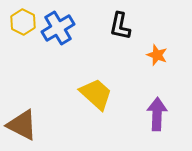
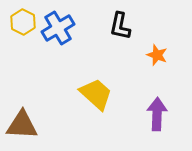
brown triangle: rotated 24 degrees counterclockwise
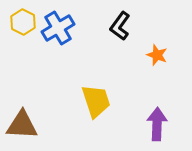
black L-shape: rotated 24 degrees clockwise
yellow trapezoid: moved 7 px down; rotated 30 degrees clockwise
purple arrow: moved 10 px down
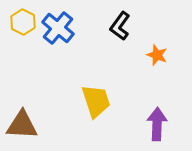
blue cross: rotated 20 degrees counterclockwise
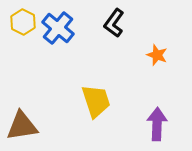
black L-shape: moved 6 px left, 3 px up
brown triangle: moved 1 px down; rotated 12 degrees counterclockwise
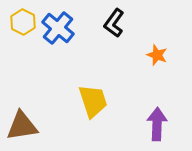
yellow trapezoid: moved 3 px left
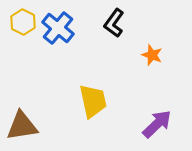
orange star: moved 5 px left
yellow trapezoid: rotated 6 degrees clockwise
purple arrow: rotated 44 degrees clockwise
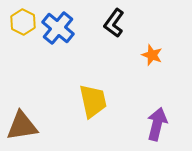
purple arrow: rotated 32 degrees counterclockwise
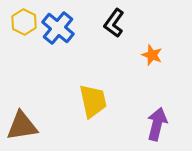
yellow hexagon: moved 1 px right
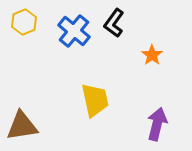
yellow hexagon: rotated 10 degrees clockwise
blue cross: moved 16 px right, 3 px down
orange star: rotated 15 degrees clockwise
yellow trapezoid: moved 2 px right, 1 px up
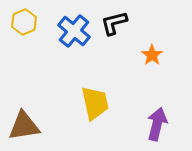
black L-shape: rotated 40 degrees clockwise
yellow trapezoid: moved 3 px down
brown triangle: moved 2 px right
